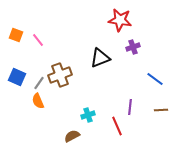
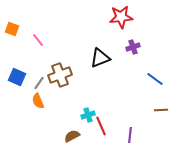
red star: moved 1 px right, 3 px up; rotated 15 degrees counterclockwise
orange square: moved 4 px left, 6 px up
purple line: moved 28 px down
red line: moved 16 px left
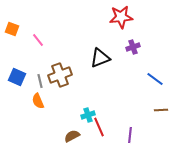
gray line: moved 1 px right, 2 px up; rotated 48 degrees counterclockwise
red line: moved 2 px left, 1 px down
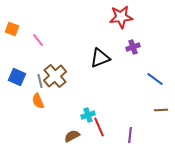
brown cross: moved 5 px left, 1 px down; rotated 20 degrees counterclockwise
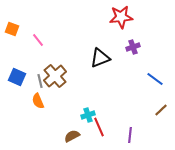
brown line: rotated 40 degrees counterclockwise
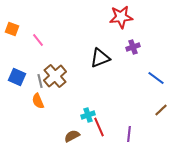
blue line: moved 1 px right, 1 px up
purple line: moved 1 px left, 1 px up
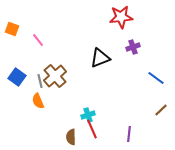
blue square: rotated 12 degrees clockwise
red line: moved 7 px left, 2 px down
brown semicircle: moved 1 px left, 1 px down; rotated 63 degrees counterclockwise
